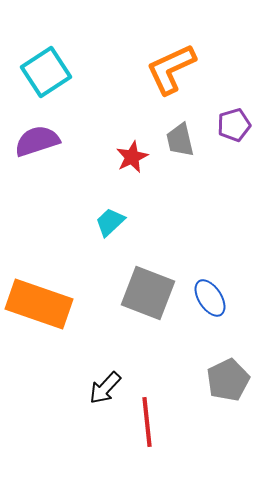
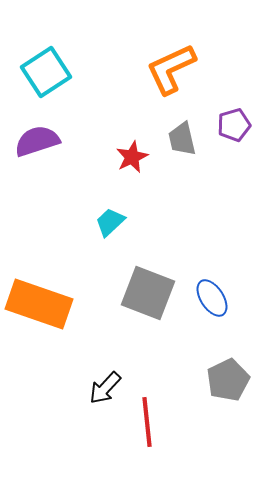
gray trapezoid: moved 2 px right, 1 px up
blue ellipse: moved 2 px right
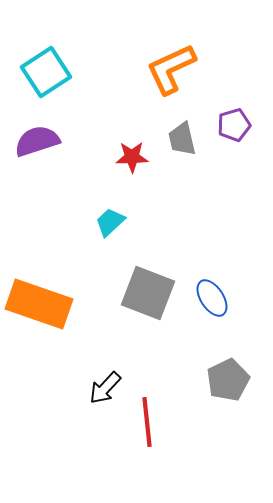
red star: rotated 24 degrees clockwise
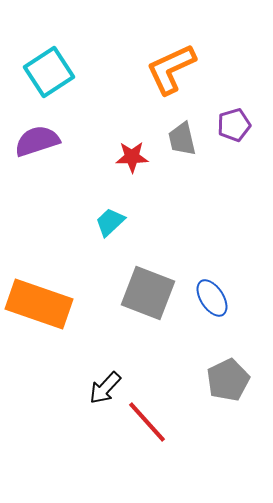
cyan square: moved 3 px right
red line: rotated 36 degrees counterclockwise
